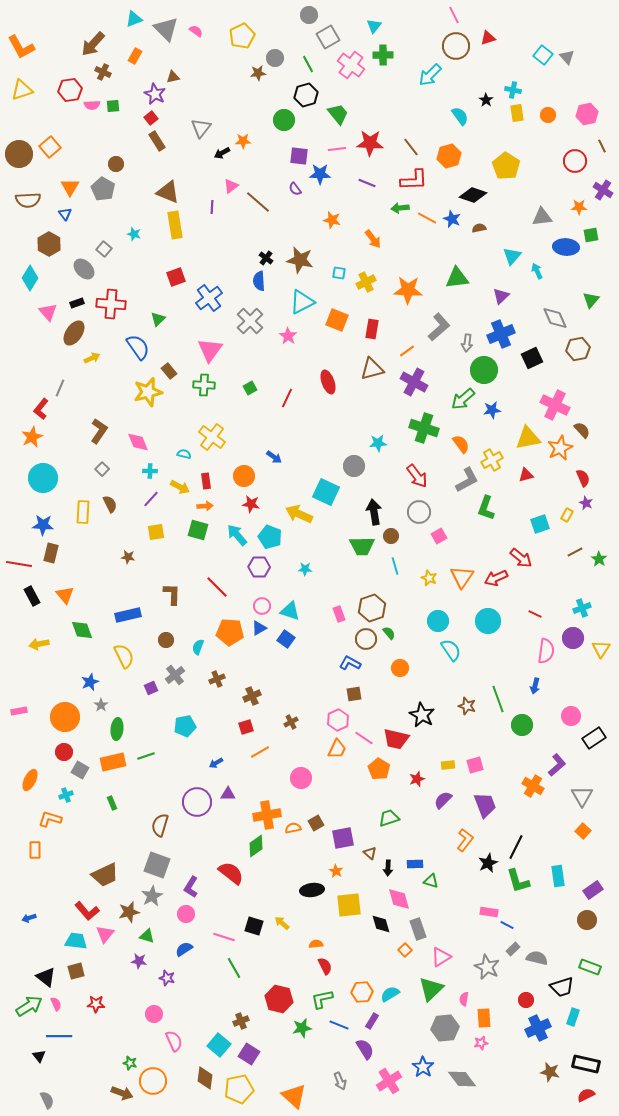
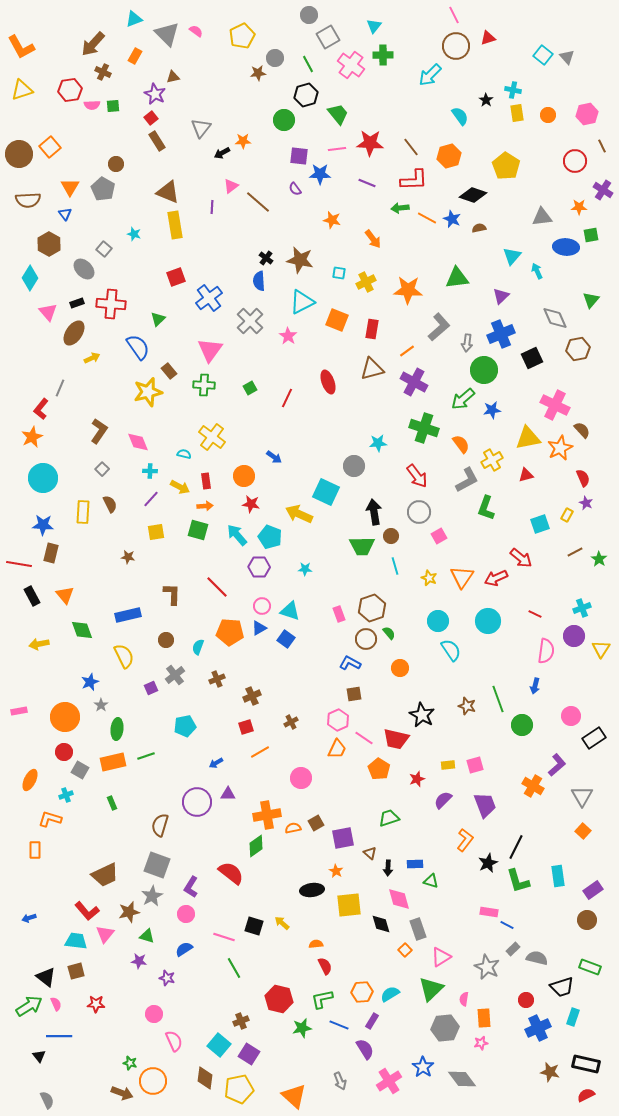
gray triangle at (166, 29): moved 1 px right, 5 px down
purple circle at (573, 638): moved 1 px right, 2 px up
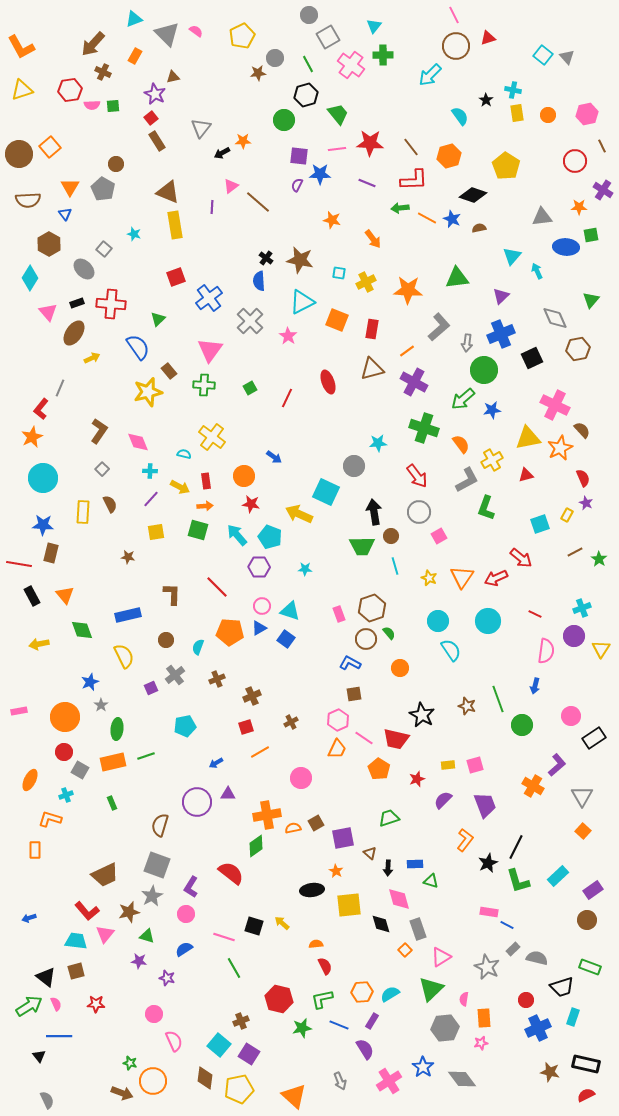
purple semicircle at (295, 189): moved 2 px right, 4 px up; rotated 64 degrees clockwise
cyan rectangle at (558, 876): rotated 55 degrees clockwise
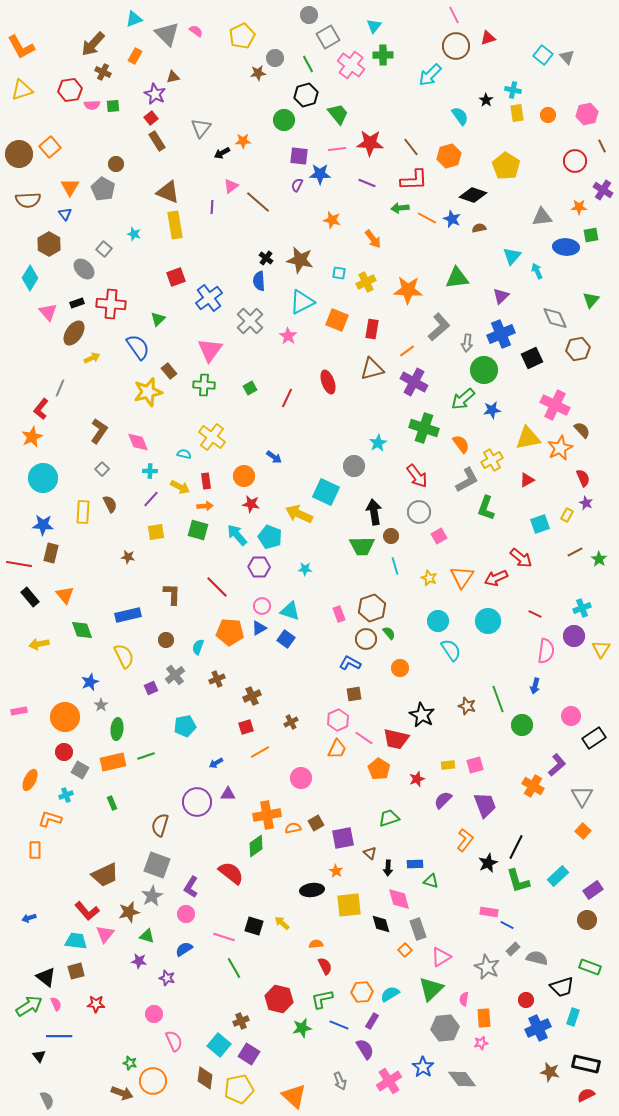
cyan star at (378, 443): rotated 24 degrees counterclockwise
red triangle at (526, 475): moved 1 px right, 5 px down; rotated 14 degrees counterclockwise
black rectangle at (32, 596): moved 2 px left, 1 px down; rotated 12 degrees counterclockwise
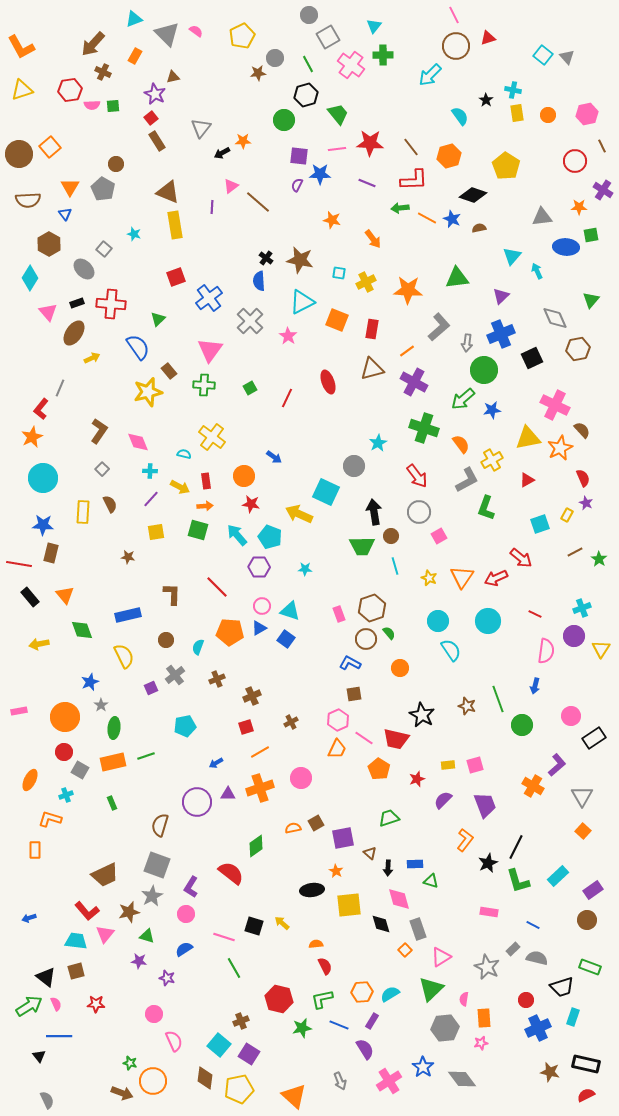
green ellipse at (117, 729): moved 3 px left, 1 px up
orange cross at (267, 815): moved 7 px left, 27 px up; rotated 8 degrees counterclockwise
blue line at (507, 925): moved 26 px right
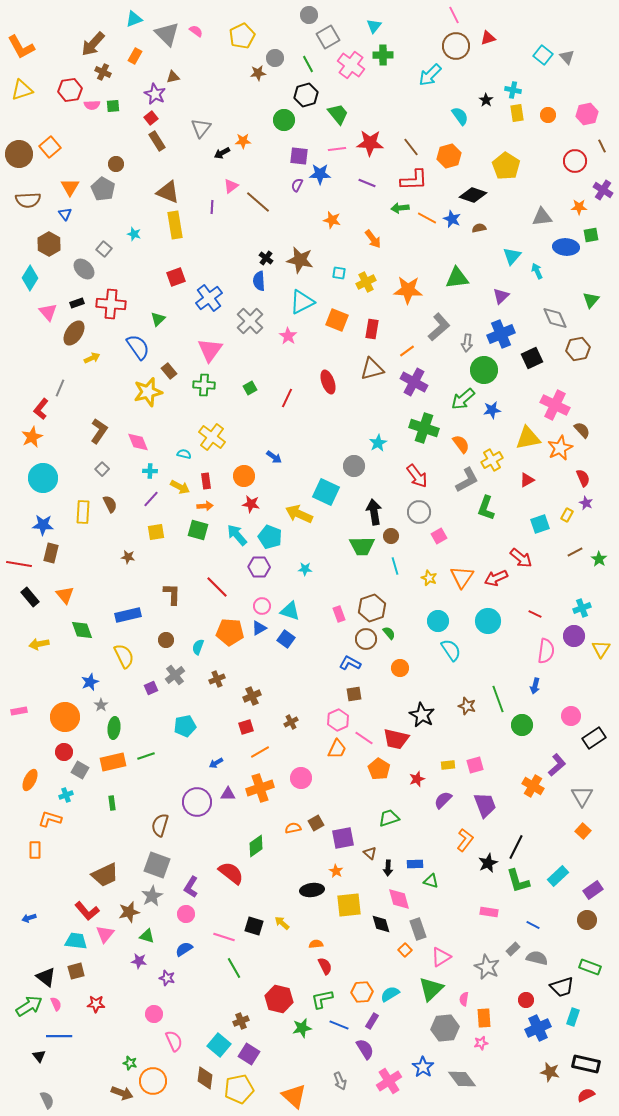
green rectangle at (112, 803): rotated 16 degrees clockwise
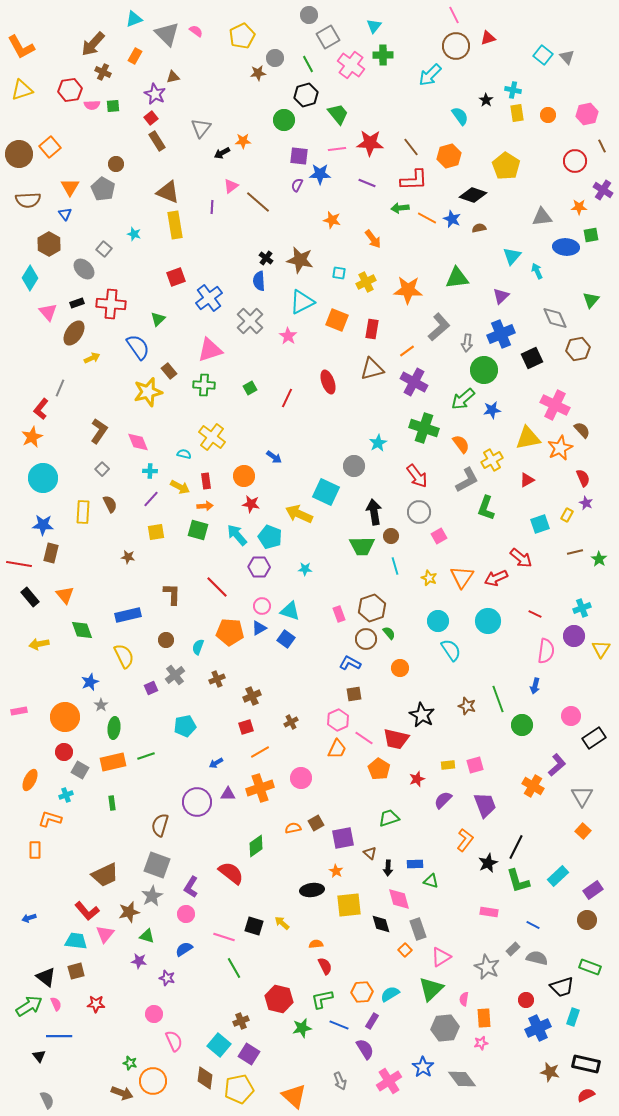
pink triangle at (210, 350): rotated 36 degrees clockwise
brown line at (575, 552): rotated 14 degrees clockwise
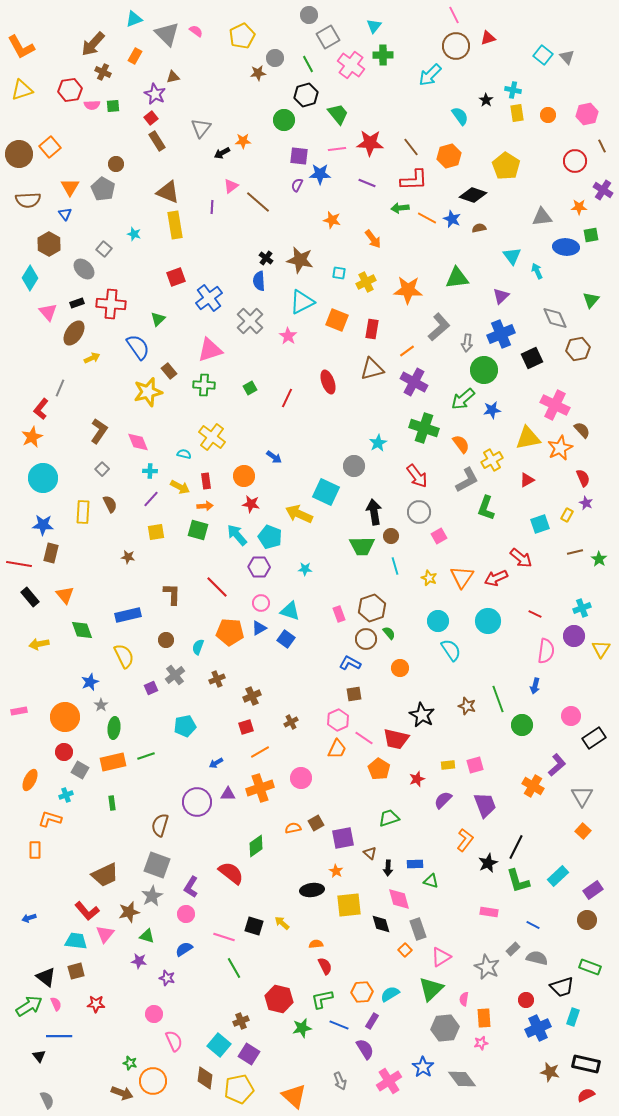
cyan triangle at (512, 256): rotated 18 degrees counterclockwise
pink circle at (262, 606): moved 1 px left, 3 px up
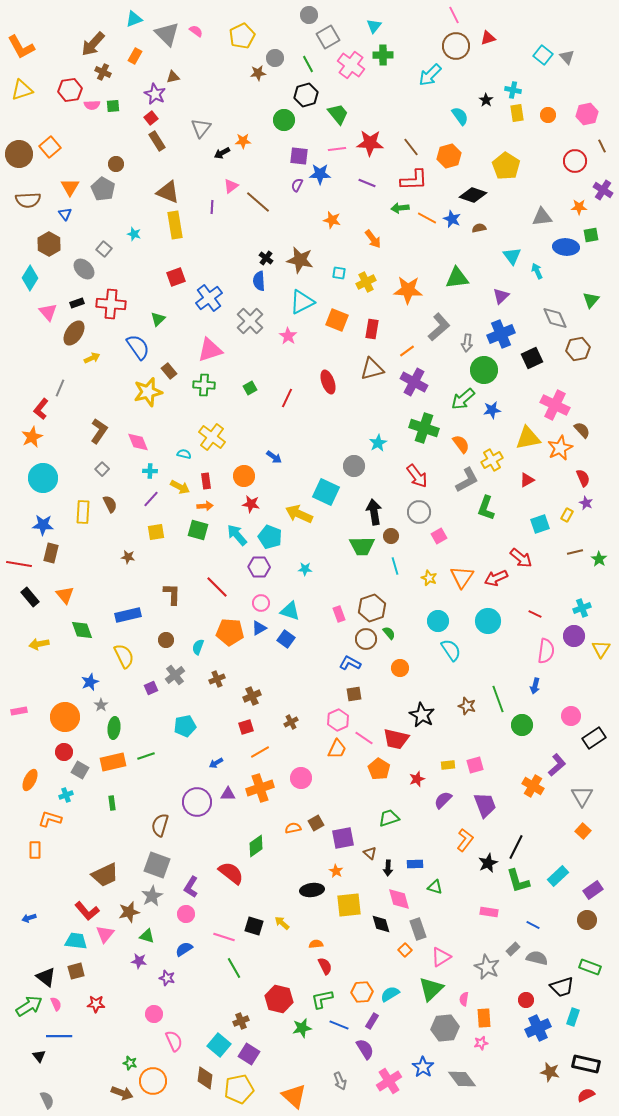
green triangle at (431, 881): moved 4 px right, 6 px down
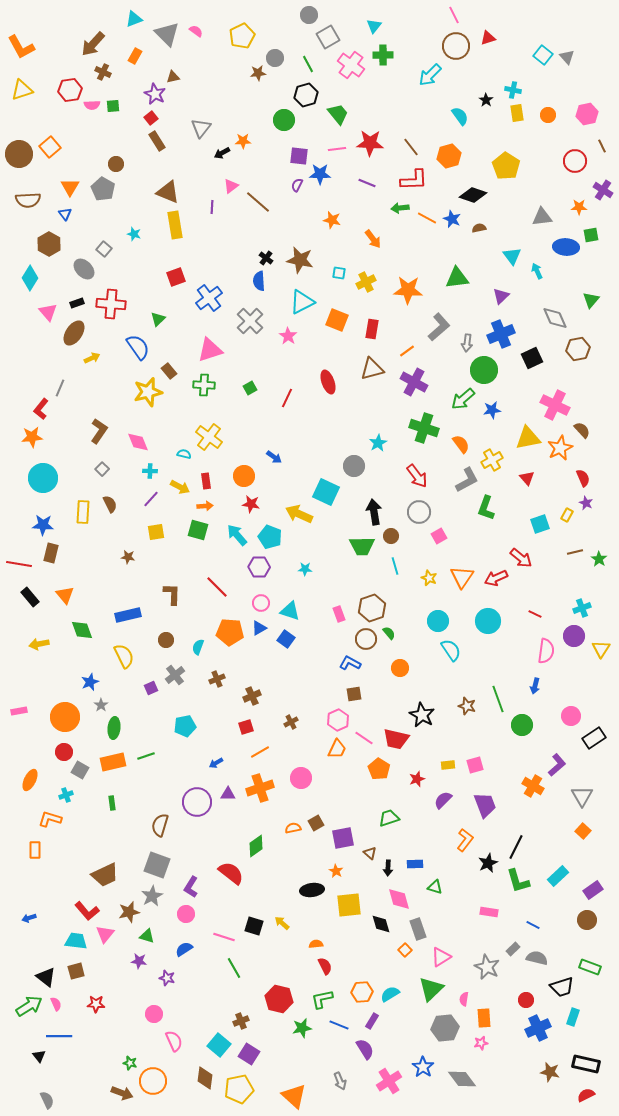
orange star at (32, 437): rotated 20 degrees clockwise
yellow cross at (212, 437): moved 3 px left
red triangle at (527, 480): moved 2 px up; rotated 42 degrees counterclockwise
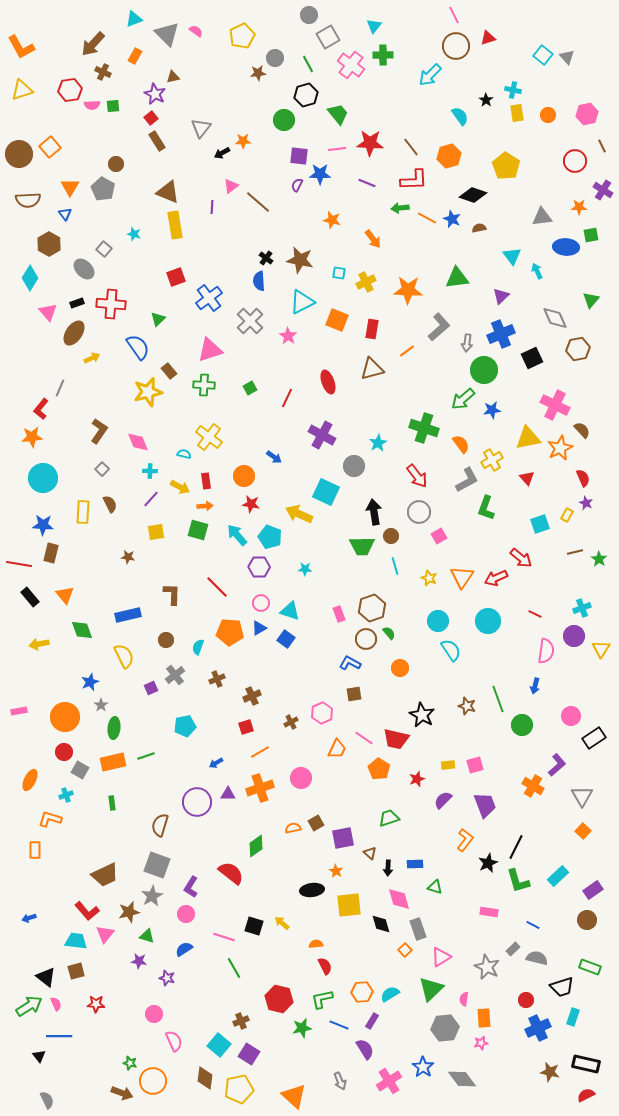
purple cross at (414, 382): moved 92 px left, 53 px down
pink hexagon at (338, 720): moved 16 px left, 7 px up
